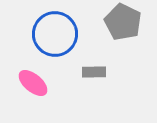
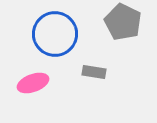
gray rectangle: rotated 10 degrees clockwise
pink ellipse: rotated 60 degrees counterclockwise
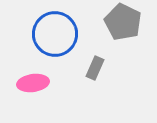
gray rectangle: moved 1 px right, 4 px up; rotated 75 degrees counterclockwise
pink ellipse: rotated 12 degrees clockwise
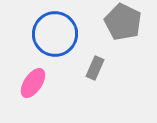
pink ellipse: rotated 48 degrees counterclockwise
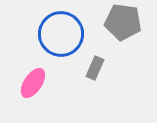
gray pentagon: rotated 18 degrees counterclockwise
blue circle: moved 6 px right
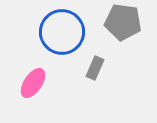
blue circle: moved 1 px right, 2 px up
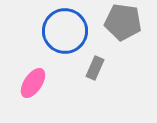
blue circle: moved 3 px right, 1 px up
